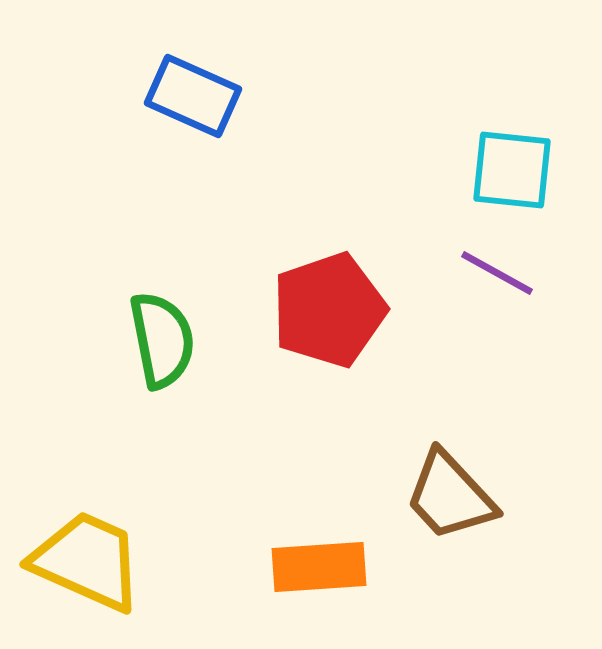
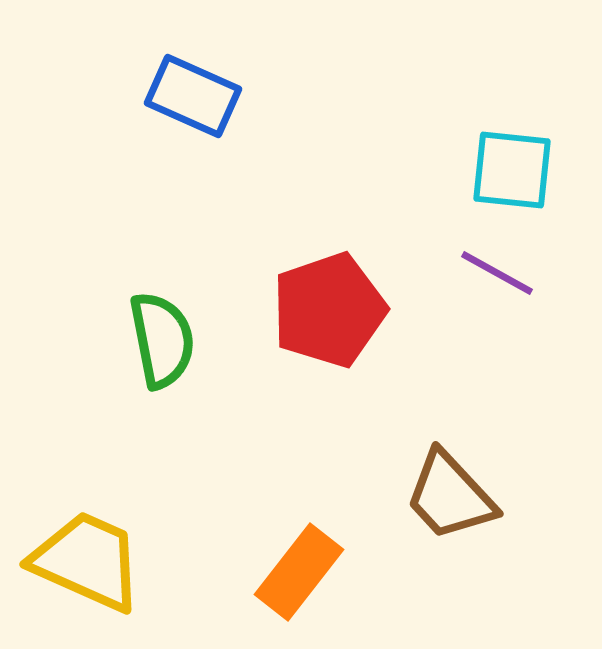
orange rectangle: moved 20 px left, 5 px down; rotated 48 degrees counterclockwise
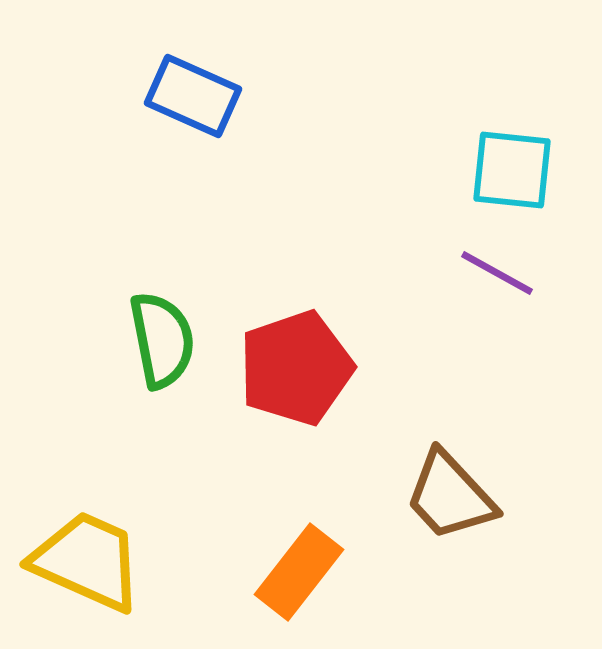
red pentagon: moved 33 px left, 58 px down
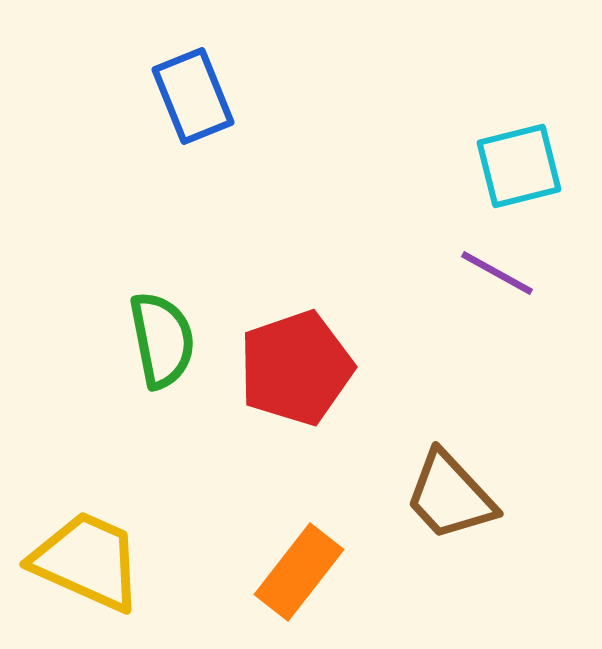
blue rectangle: rotated 44 degrees clockwise
cyan square: moved 7 px right, 4 px up; rotated 20 degrees counterclockwise
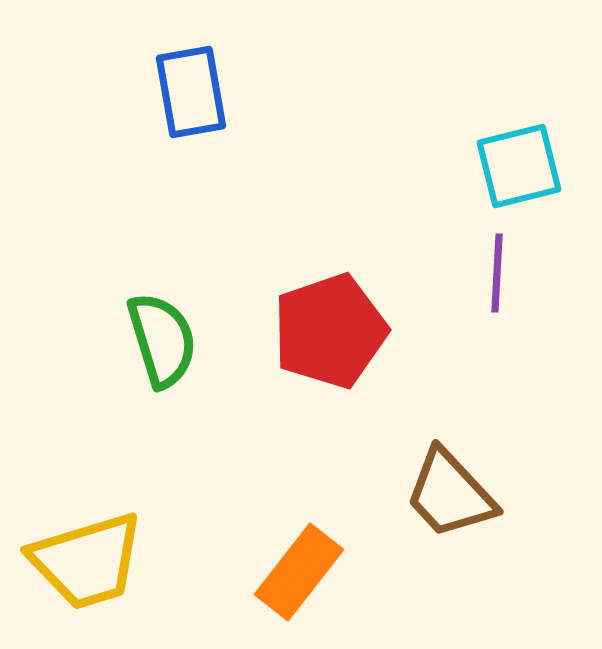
blue rectangle: moved 2 px left, 4 px up; rotated 12 degrees clockwise
purple line: rotated 64 degrees clockwise
green semicircle: rotated 6 degrees counterclockwise
red pentagon: moved 34 px right, 37 px up
brown trapezoid: moved 2 px up
yellow trapezoid: rotated 139 degrees clockwise
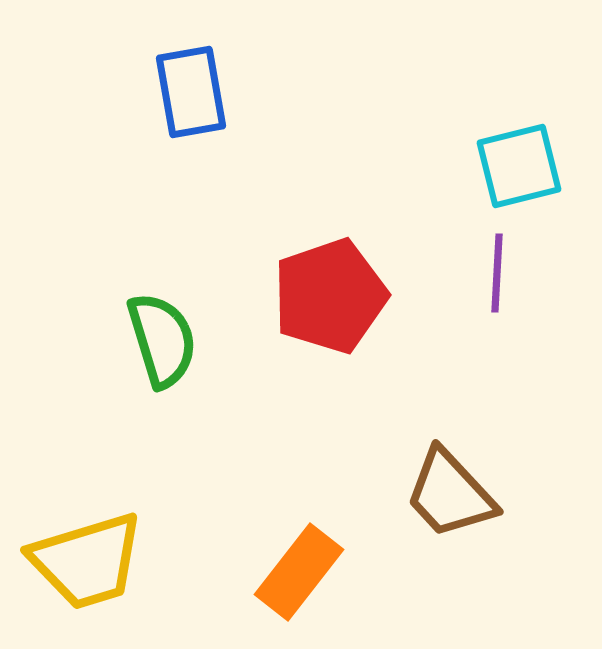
red pentagon: moved 35 px up
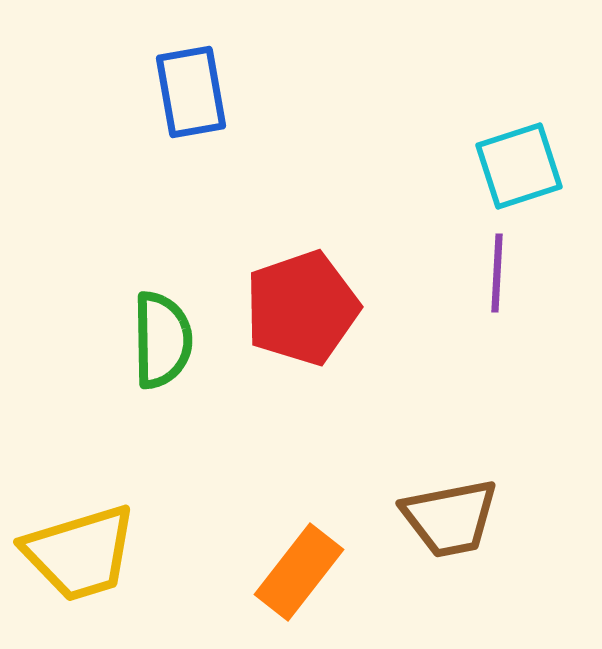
cyan square: rotated 4 degrees counterclockwise
red pentagon: moved 28 px left, 12 px down
green semicircle: rotated 16 degrees clockwise
brown trapezoid: moved 24 px down; rotated 58 degrees counterclockwise
yellow trapezoid: moved 7 px left, 8 px up
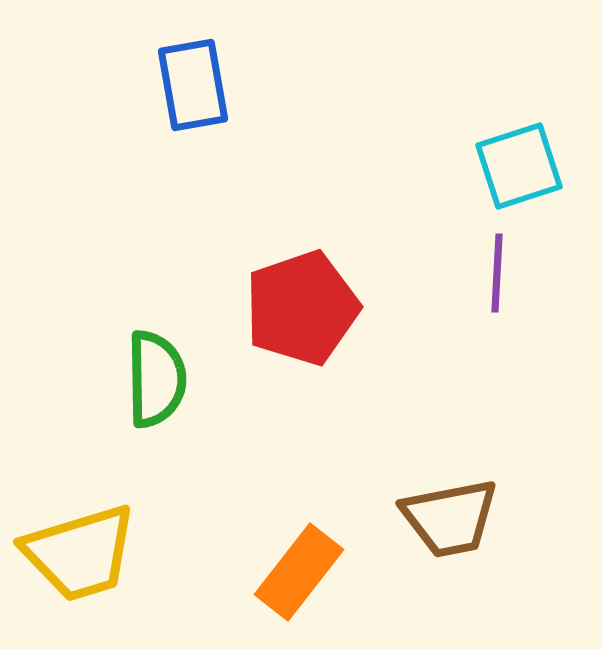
blue rectangle: moved 2 px right, 7 px up
green semicircle: moved 6 px left, 39 px down
